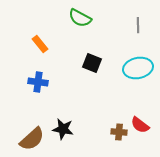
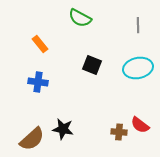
black square: moved 2 px down
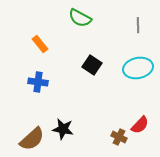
black square: rotated 12 degrees clockwise
red semicircle: rotated 84 degrees counterclockwise
brown cross: moved 5 px down; rotated 21 degrees clockwise
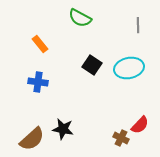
cyan ellipse: moved 9 px left
brown cross: moved 2 px right, 1 px down
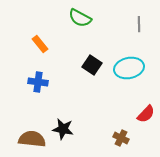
gray line: moved 1 px right, 1 px up
red semicircle: moved 6 px right, 11 px up
brown semicircle: rotated 132 degrees counterclockwise
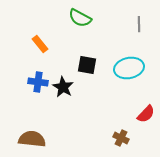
black square: moved 5 px left; rotated 24 degrees counterclockwise
black star: moved 42 px up; rotated 20 degrees clockwise
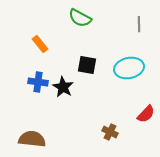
brown cross: moved 11 px left, 6 px up
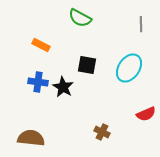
gray line: moved 2 px right
orange rectangle: moved 1 px right, 1 px down; rotated 24 degrees counterclockwise
cyan ellipse: rotated 44 degrees counterclockwise
red semicircle: rotated 24 degrees clockwise
brown cross: moved 8 px left
brown semicircle: moved 1 px left, 1 px up
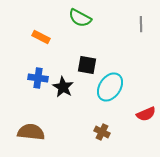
orange rectangle: moved 8 px up
cyan ellipse: moved 19 px left, 19 px down
blue cross: moved 4 px up
brown semicircle: moved 6 px up
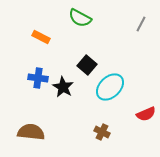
gray line: rotated 28 degrees clockwise
black square: rotated 30 degrees clockwise
cyan ellipse: rotated 12 degrees clockwise
